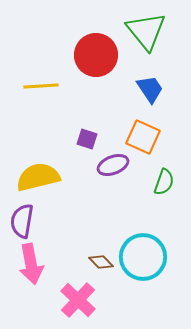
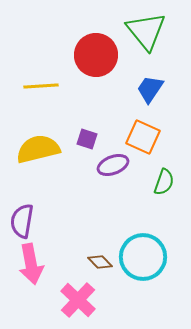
blue trapezoid: rotated 112 degrees counterclockwise
yellow semicircle: moved 28 px up
brown diamond: moved 1 px left
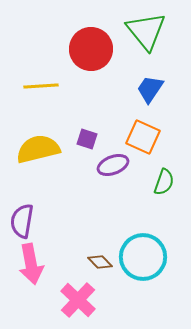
red circle: moved 5 px left, 6 px up
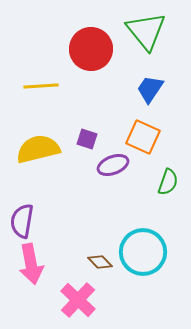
green semicircle: moved 4 px right
cyan circle: moved 5 px up
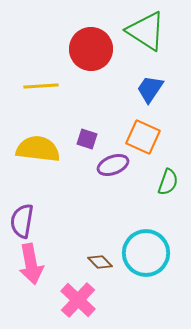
green triangle: rotated 18 degrees counterclockwise
yellow semicircle: rotated 21 degrees clockwise
cyan circle: moved 3 px right, 1 px down
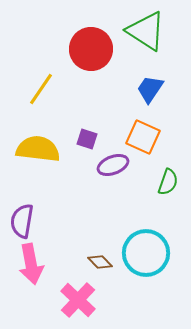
yellow line: moved 3 px down; rotated 52 degrees counterclockwise
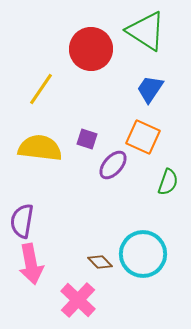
yellow semicircle: moved 2 px right, 1 px up
purple ellipse: rotated 28 degrees counterclockwise
cyan circle: moved 3 px left, 1 px down
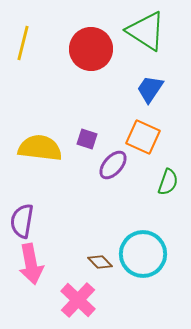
yellow line: moved 18 px left, 46 px up; rotated 20 degrees counterclockwise
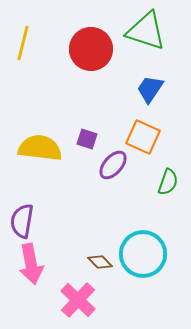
green triangle: rotated 15 degrees counterclockwise
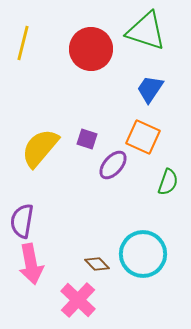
yellow semicircle: rotated 57 degrees counterclockwise
brown diamond: moved 3 px left, 2 px down
